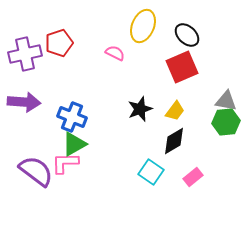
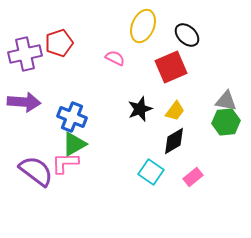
pink semicircle: moved 5 px down
red square: moved 11 px left
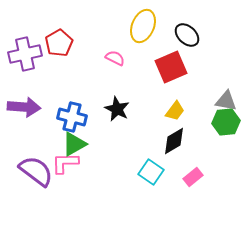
red pentagon: rotated 12 degrees counterclockwise
purple arrow: moved 5 px down
black star: moved 23 px left; rotated 25 degrees counterclockwise
blue cross: rotated 8 degrees counterclockwise
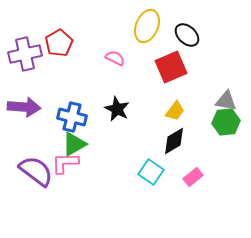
yellow ellipse: moved 4 px right
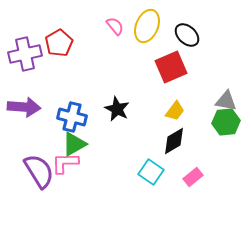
pink semicircle: moved 32 px up; rotated 24 degrees clockwise
purple semicircle: moved 3 px right; rotated 21 degrees clockwise
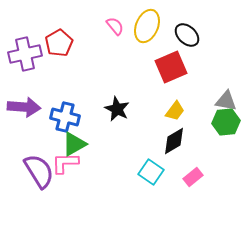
blue cross: moved 7 px left
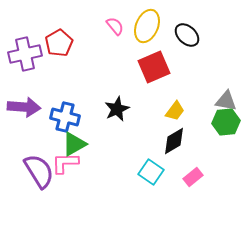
red square: moved 17 px left
black star: rotated 20 degrees clockwise
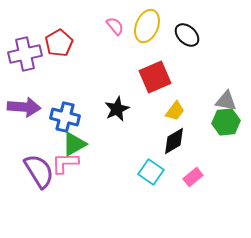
red square: moved 1 px right, 10 px down
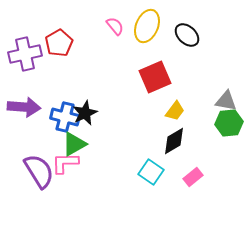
black star: moved 32 px left, 4 px down
green hexagon: moved 3 px right, 1 px down
